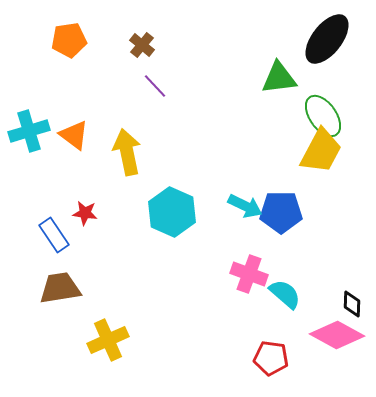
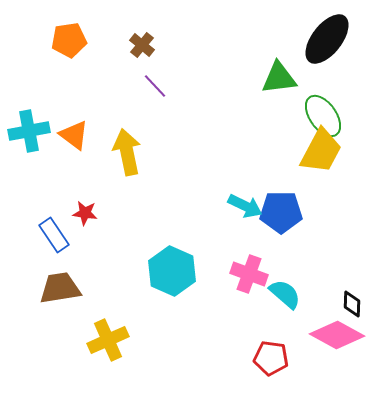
cyan cross: rotated 6 degrees clockwise
cyan hexagon: moved 59 px down
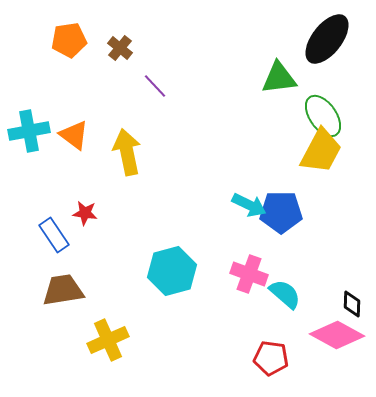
brown cross: moved 22 px left, 3 px down
cyan arrow: moved 4 px right, 1 px up
cyan hexagon: rotated 21 degrees clockwise
brown trapezoid: moved 3 px right, 2 px down
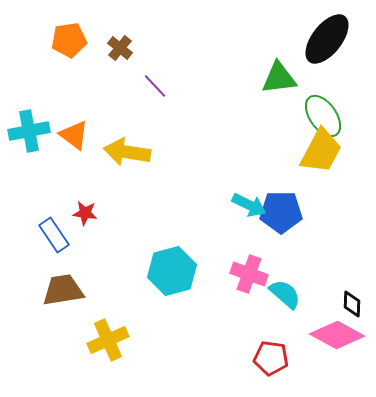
yellow arrow: rotated 69 degrees counterclockwise
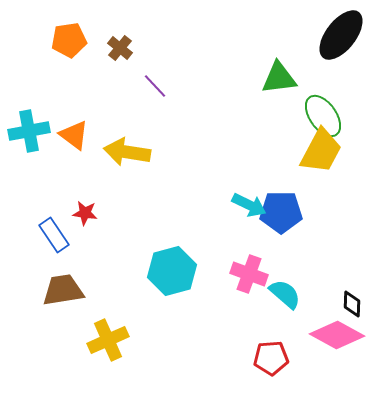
black ellipse: moved 14 px right, 4 px up
red pentagon: rotated 12 degrees counterclockwise
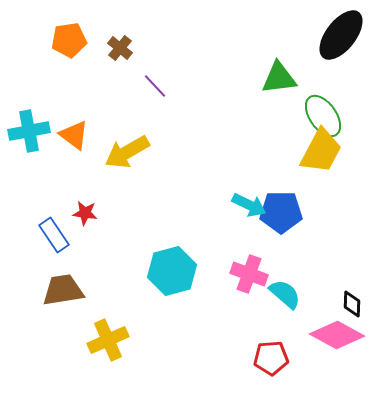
yellow arrow: rotated 39 degrees counterclockwise
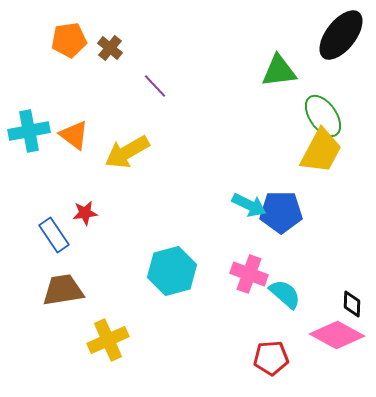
brown cross: moved 10 px left
green triangle: moved 7 px up
red star: rotated 15 degrees counterclockwise
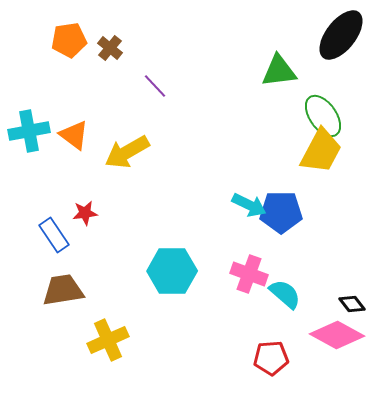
cyan hexagon: rotated 15 degrees clockwise
black diamond: rotated 40 degrees counterclockwise
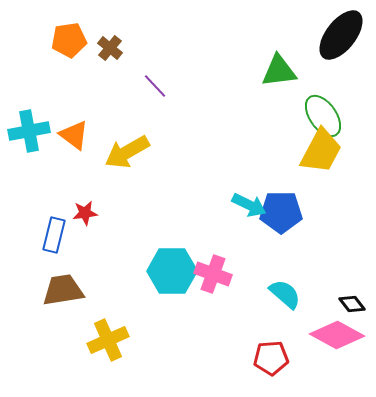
blue rectangle: rotated 48 degrees clockwise
pink cross: moved 36 px left
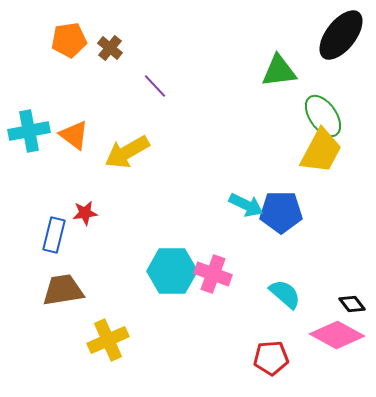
cyan arrow: moved 3 px left
